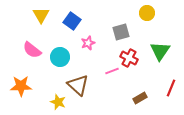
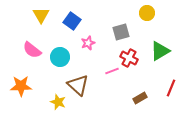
green triangle: rotated 25 degrees clockwise
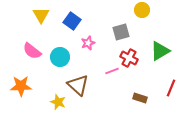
yellow circle: moved 5 px left, 3 px up
pink semicircle: moved 1 px down
brown rectangle: rotated 48 degrees clockwise
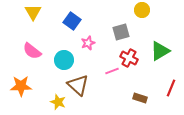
yellow triangle: moved 8 px left, 3 px up
cyan circle: moved 4 px right, 3 px down
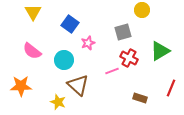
blue square: moved 2 px left, 3 px down
gray square: moved 2 px right
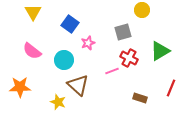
orange star: moved 1 px left, 1 px down
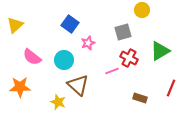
yellow triangle: moved 18 px left, 13 px down; rotated 18 degrees clockwise
pink semicircle: moved 6 px down
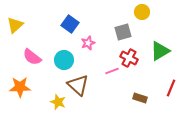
yellow circle: moved 2 px down
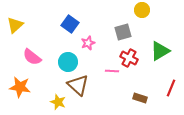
yellow circle: moved 2 px up
cyan circle: moved 4 px right, 2 px down
pink line: rotated 24 degrees clockwise
orange star: rotated 10 degrees clockwise
